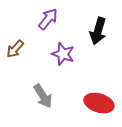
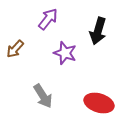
purple star: moved 2 px right, 1 px up
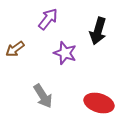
brown arrow: rotated 12 degrees clockwise
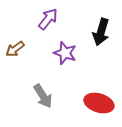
black arrow: moved 3 px right, 1 px down
